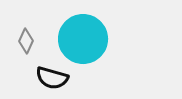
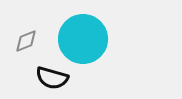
gray diamond: rotated 45 degrees clockwise
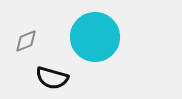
cyan circle: moved 12 px right, 2 px up
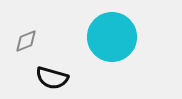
cyan circle: moved 17 px right
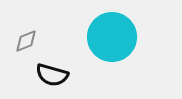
black semicircle: moved 3 px up
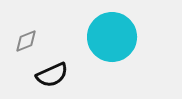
black semicircle: rotated 40 degrees counterclockwise
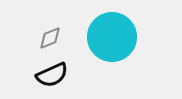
gray diamond: moved 24 px right, 3 px up
